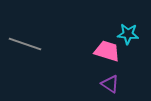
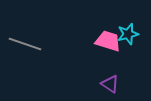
cyan star: rotated 20 degrees counterclockwise
pink trapezoid: moved 1 px right, 10 px up
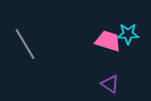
cyan star: rotated 15 degrees clockwise
gray line: rotated 40 degrees clockwise
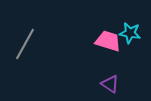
cyan star: moved 2 px right, 1 px up; rotated 10 degrees clockwise
gray line: rotated 60 degrees clockwise
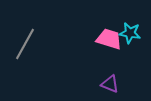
pink trapezoid: moved 1 px right, 2 px up
purple triangle: rotated 12 degrees counterclockwise
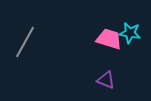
gray line: moved 2 px up
purple triangle: moved 4 px left, 4 px up
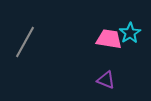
cyan star: rotated 30 degrees clockwise
pink trapezoid: rotated 8 degrees counterclockwise
